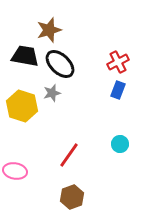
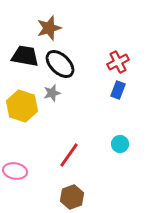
brown star: moved 2 px up
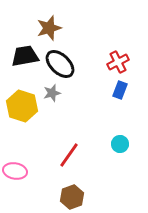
black trapezoid: rotated 20 degrees counterclockwise
blue rectangle: moved 2 px right
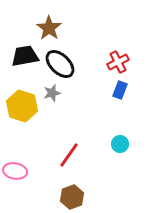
brown star: rotated 20 degrees counterclockwise
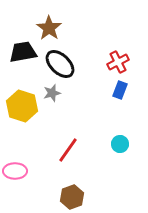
black trapezoid: moved 2 px left, 4 px up
red line: moved 1 px left, 5 px up
pink ellipse: rotated 10 degrees counterclockwise
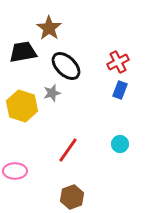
black ellipse: moved 6 px right, 2 px down
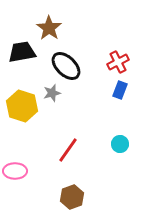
black trapezoid: moved 1 px left
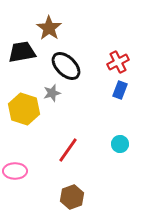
yellow hexagon: moved 2 px right, 3 px down
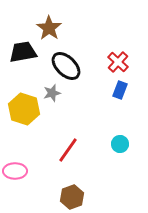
black trapezoid: moved 1 px right
red cross: rotated 20 degrees counterclockwise
